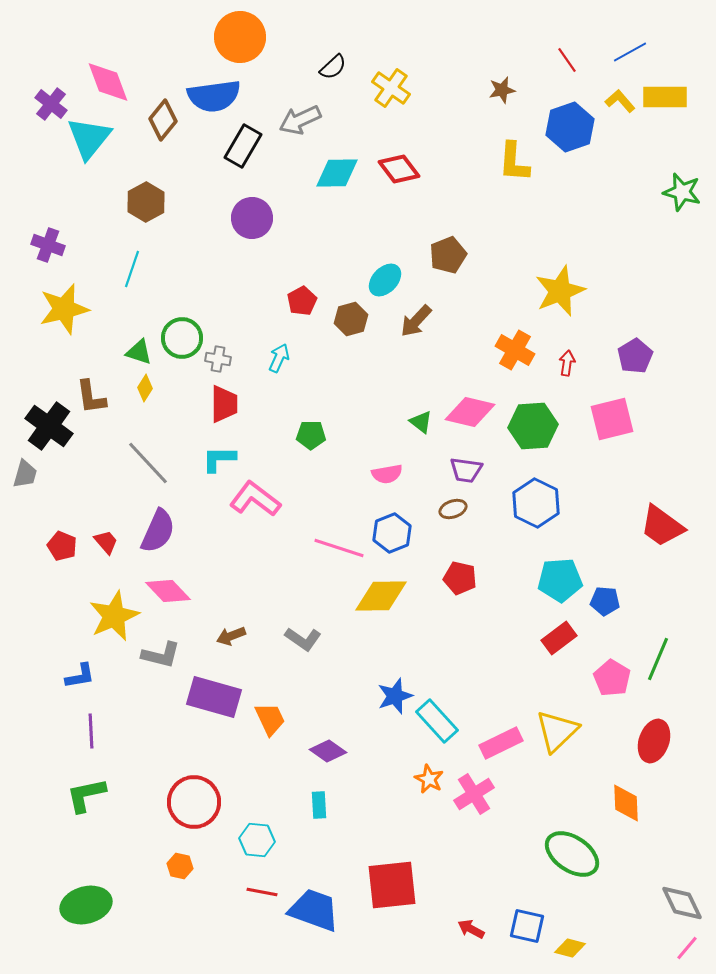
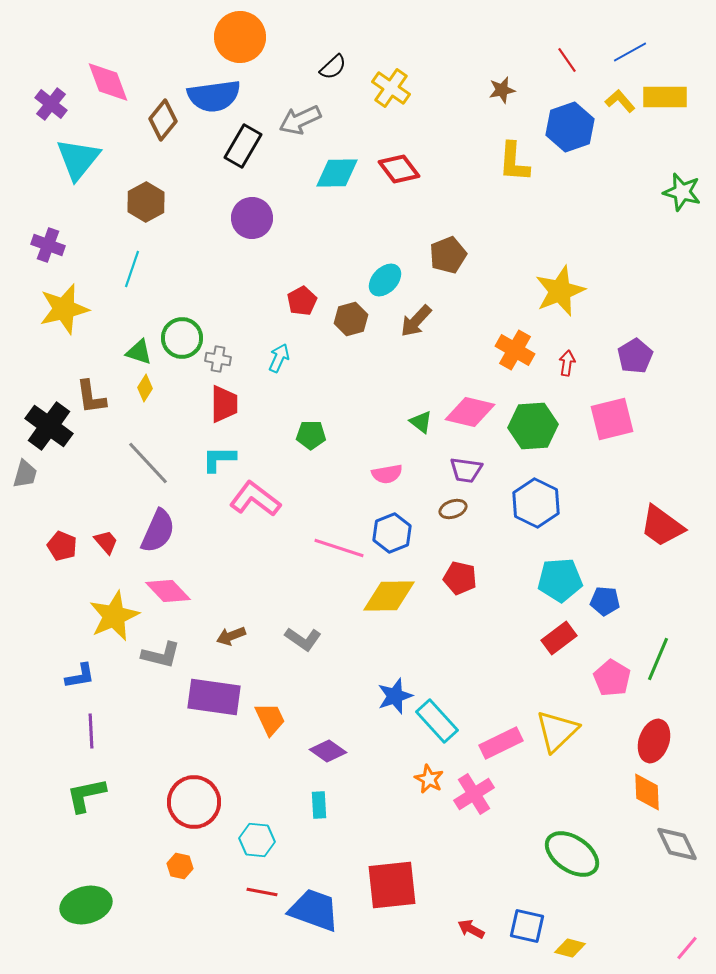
cyan triangle at (89, 138): moved 11 px left, 21 px down
yellow diamond at (381, 596): moved 8 px right
purple rectangle at (214, 697): rotated 8 degrees counterclockwise
orange diamond at (626, 803): moved 21 px right, 11 px up
gray diamond at (682, 903): moved 5 px left, 59 px up
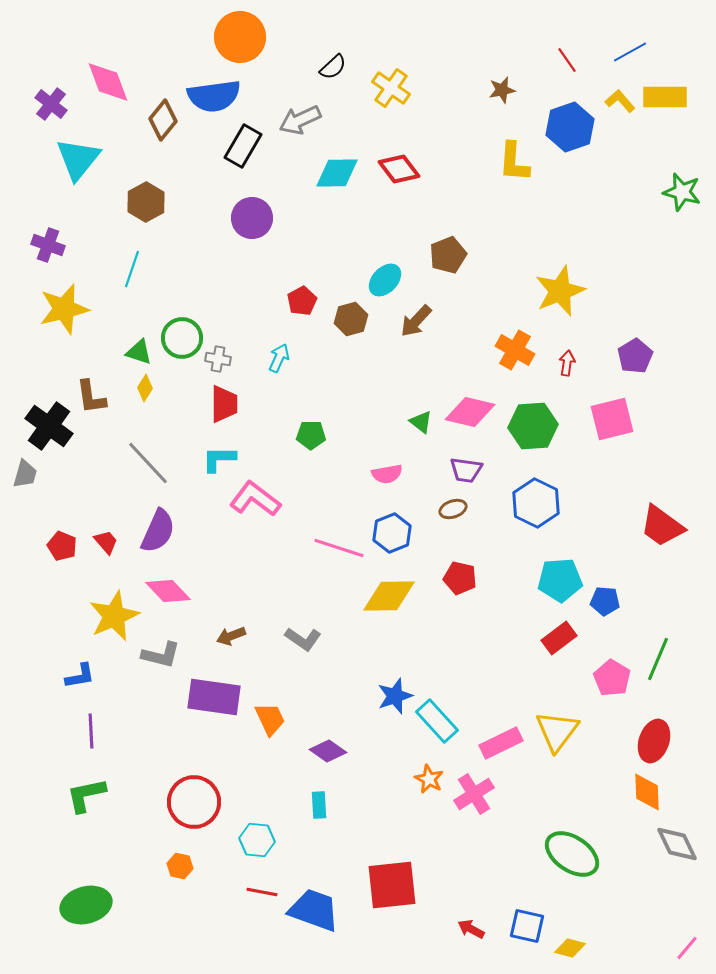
yellow triangle at (557, 731): rotated 9 degrees counterclockwise
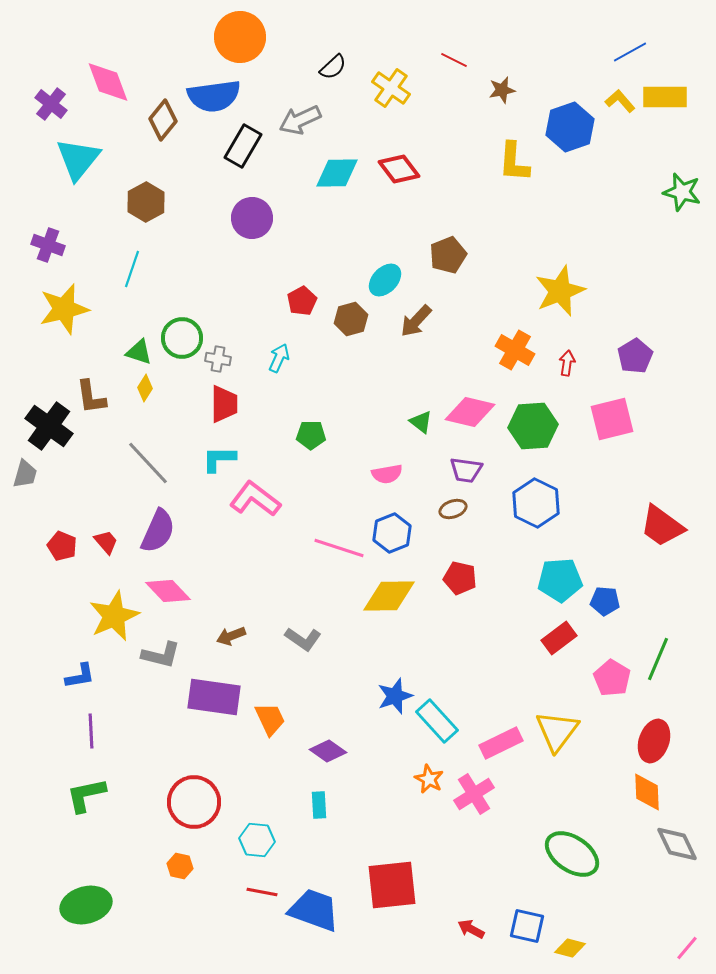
red line at (567, 60): moved 113 px left; rotated 28 degrees counterclockwise
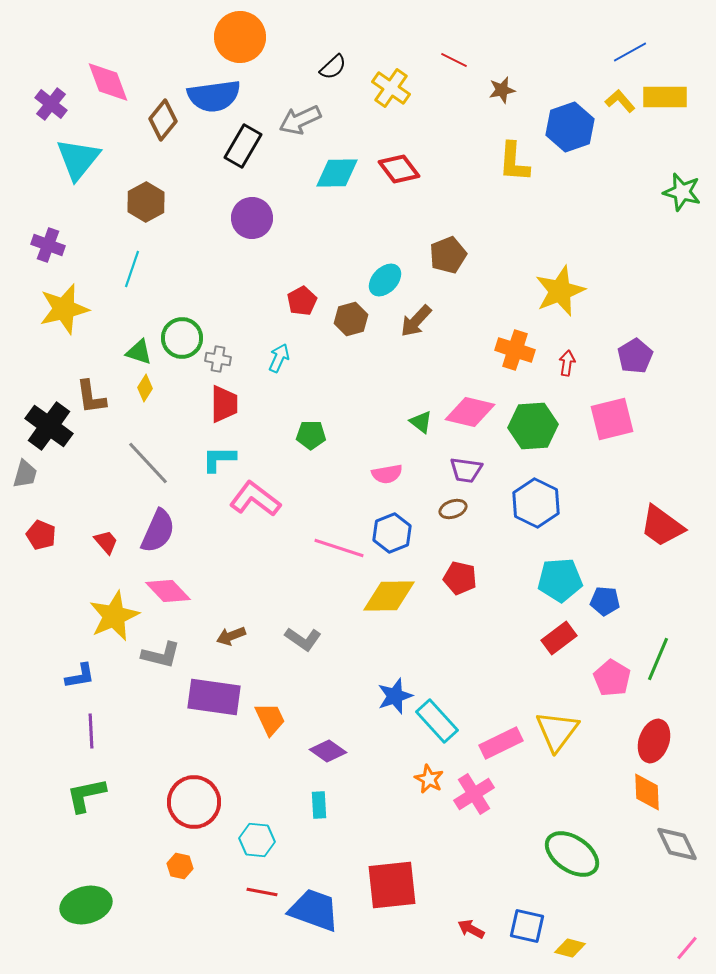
orange cross at (515, 350): rotated 12 degrees counterclockwise
red pentagon at (62, 546): moved 21 px left, 11 px up
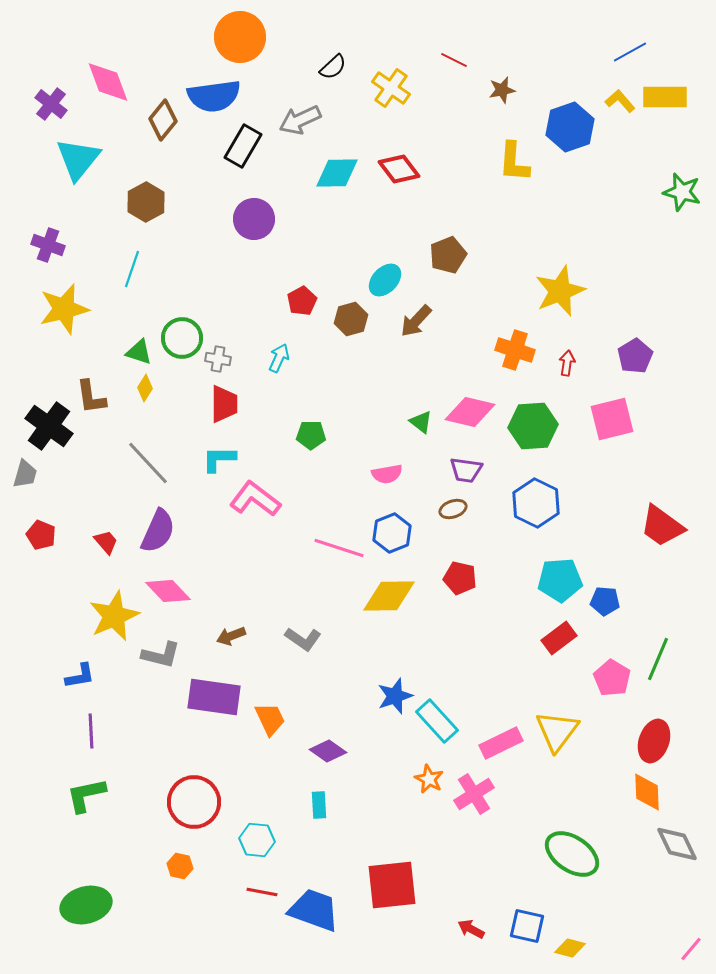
purple circle at (252, 218): moved 2 px right, 1 px down
pink line at (687, 948): moved 4 px right, 1 px down
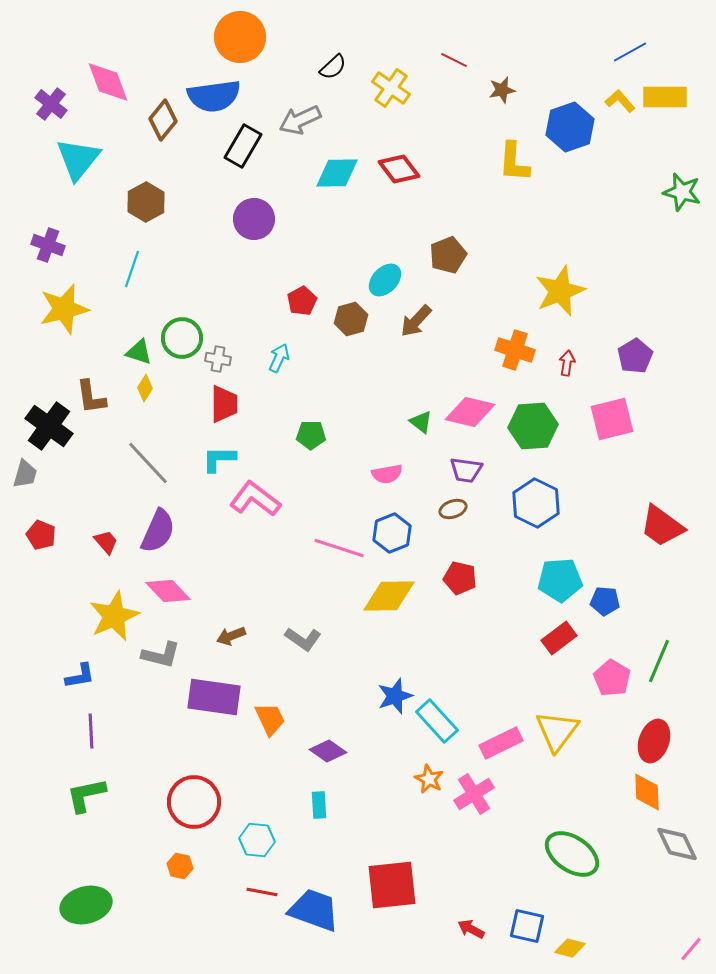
green line at (658, 659): moved 1 px right, 2 px down
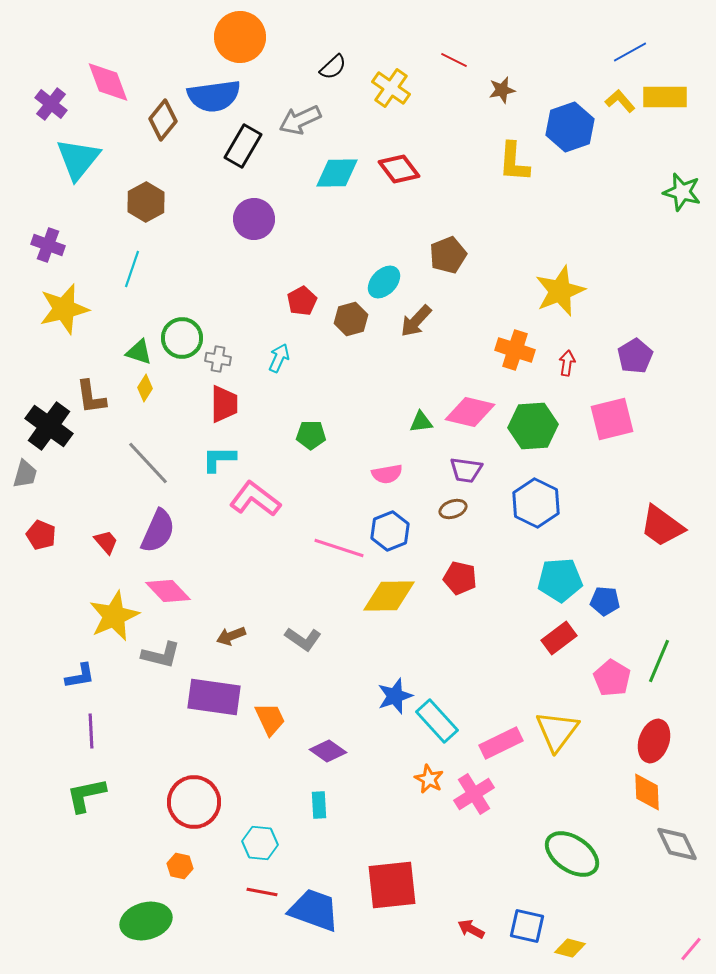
cyan ellipse at (385, 280): moved 1 px left, 2 px down
green triangle at (421, 422): rotated 45 degrees counterclockwise
blue hexagon at (392, 533): moved 2 px left, 2 px up
cyan hexagon at (257, 840): moved 3 px right, 3 px down
green ellipse at (86, 905): moved 60 px right, 16 px down
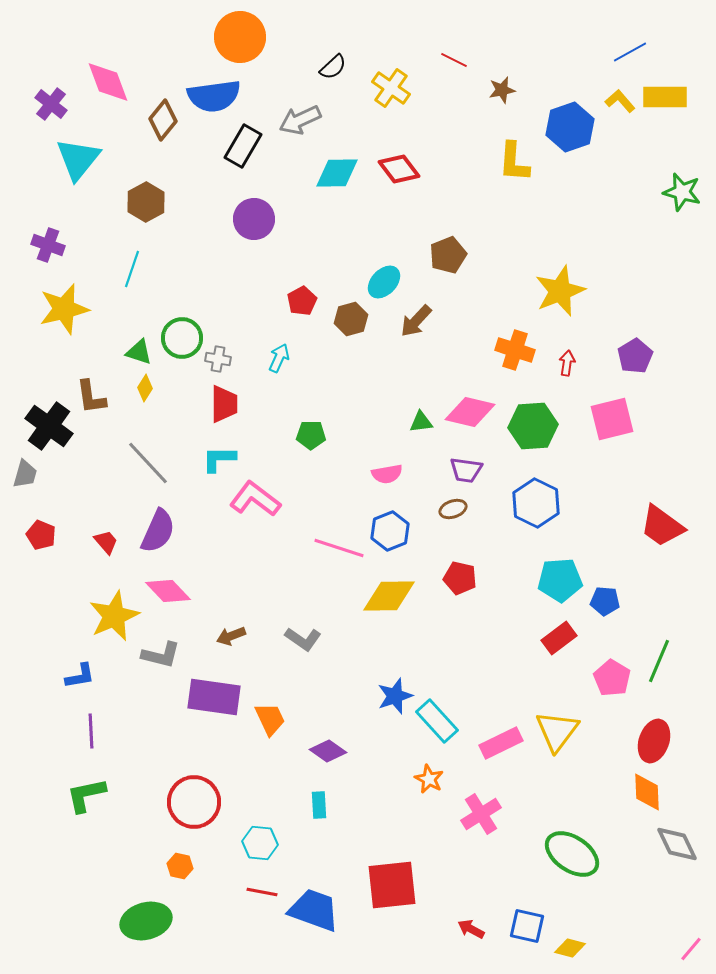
pink cross at (474, 794): moved 7 px right, 20 px down
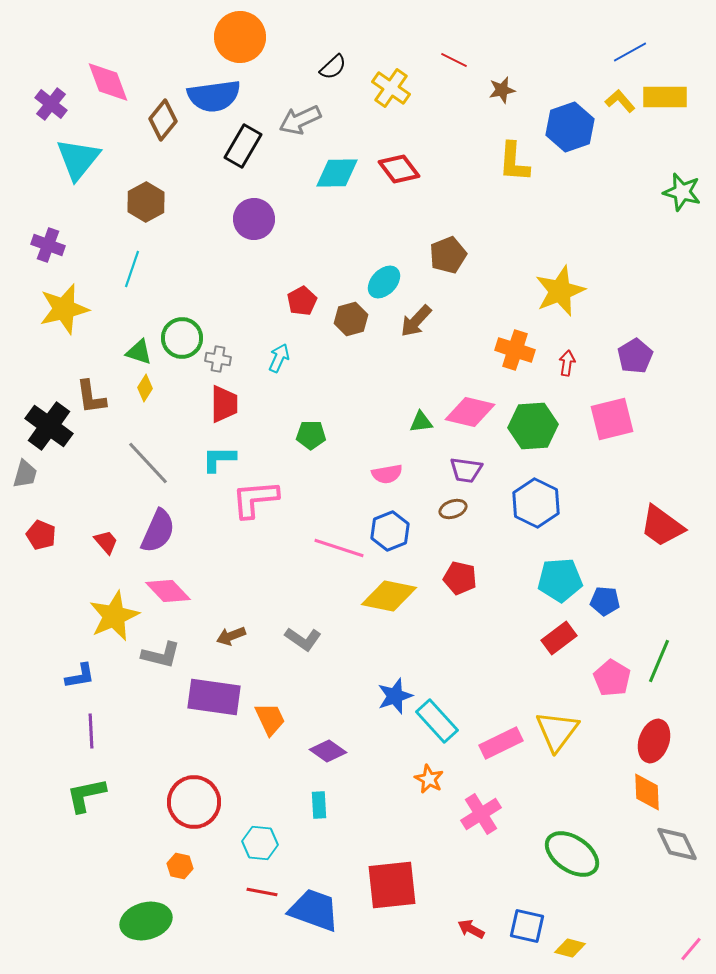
pink L-shape at (255, 499): rotated 42 degrees counterclockwise
yellow diamond at (389, 596): rotated 12 degrees clockwise
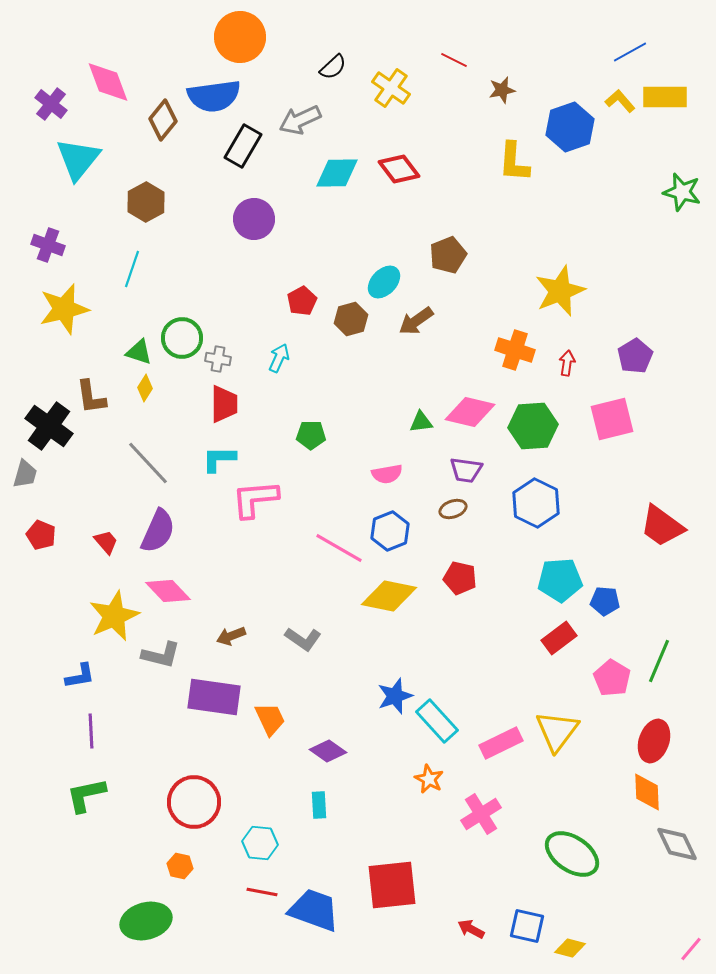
brown arrow at (416, 321): rotated 12 degrees clockwise
pink line at (339, 548): rotated 12 degrees clockwise
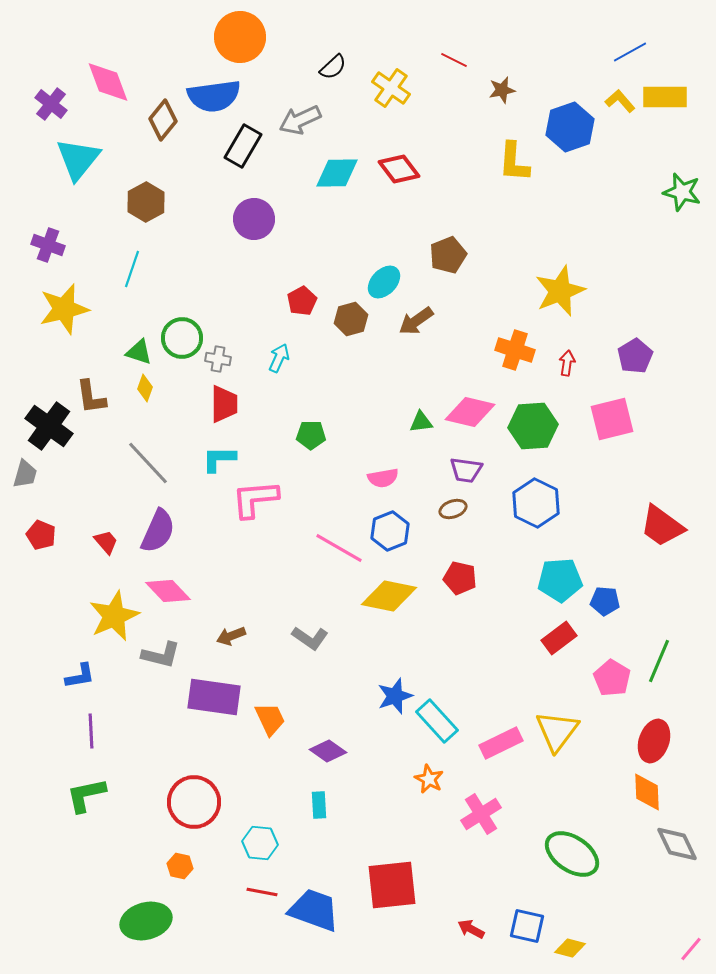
yellow diamond at (145, 388): rotated 12 degrees counterclockwise
pink semicircle at (387, 474): moved 4 px left, 4 px down
gray L-shape at (303, 639): moved 7 px right, 1 px up
